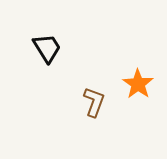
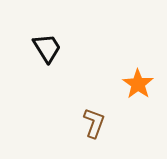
brown L-shape: moved 21 px down
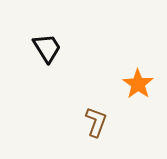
brown L-shape: moved 2 px right, 1 px up
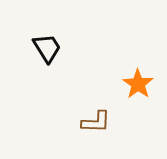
brown L-shape: rotated 72 degrees clockwise
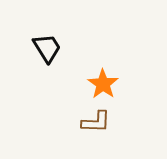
orange star: moved 35 px left
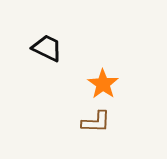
black trapezoid: rotated 32 degrees counterclockwise
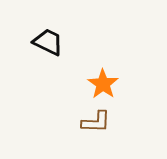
black trapezoid: moved 1 px right, 6 px up
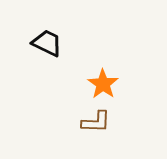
black trapezoid: moved 1 px left, 1 px down
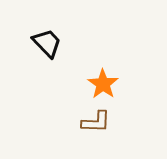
black trapezoid: rotated 20 degrees clockwise
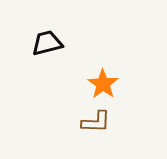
black trapezoid: rotated 60 degrees counterclockwise
